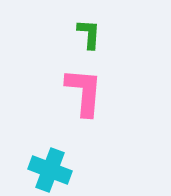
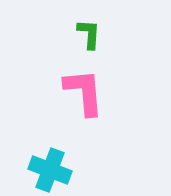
pink L-shape: rotated 10 degrees counterclockwise
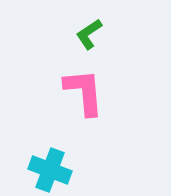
green L-shape: rotated 128 degrees counterclockwise
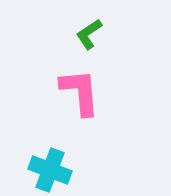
pink L-shape: moved 4 px left
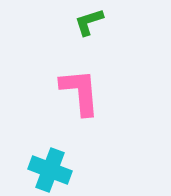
green L-shape: moved 12 px up; rotated 16 degrees clockwise
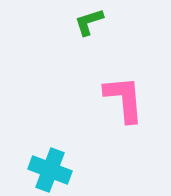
pink L-shape: moved 44 px right, 7 px down
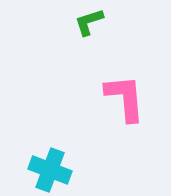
pink L-shape: moved 1 px right, 1 px up
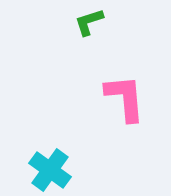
cyan cross: rotated 15 degrees clockwise
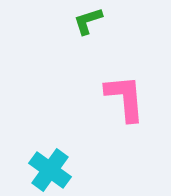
green L-shape: moved 1 px left, 1 px up
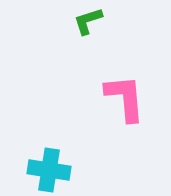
cyan cross: moved 1 px left; rotated 27 degrees counterclockwise
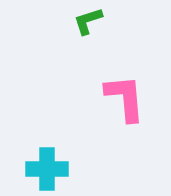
cyan cross: moved 2 px left, 1 px up; rotated 9 degrees counterclockwise
